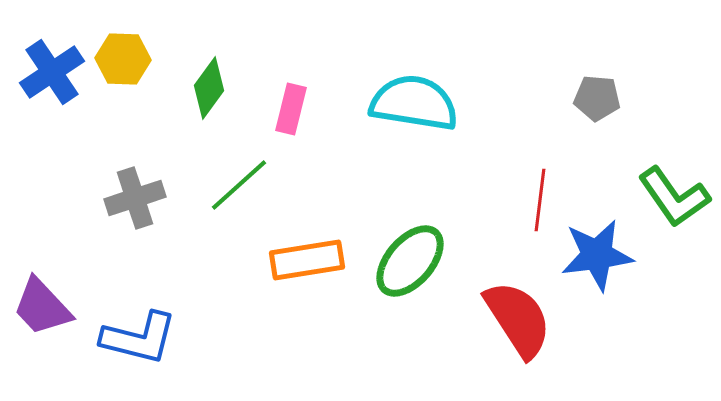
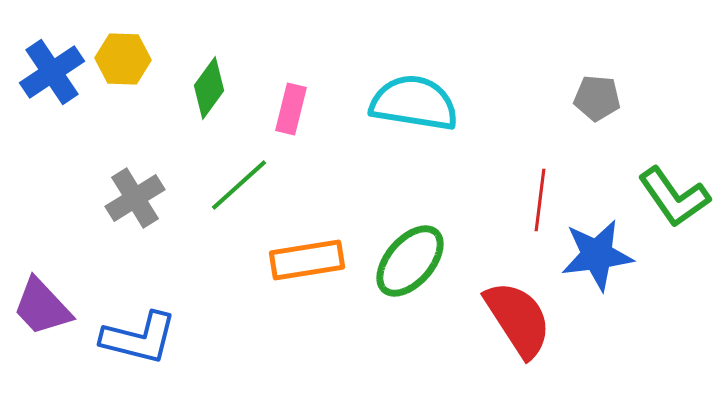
gray cross: rotated 14 degrees counterclockwise
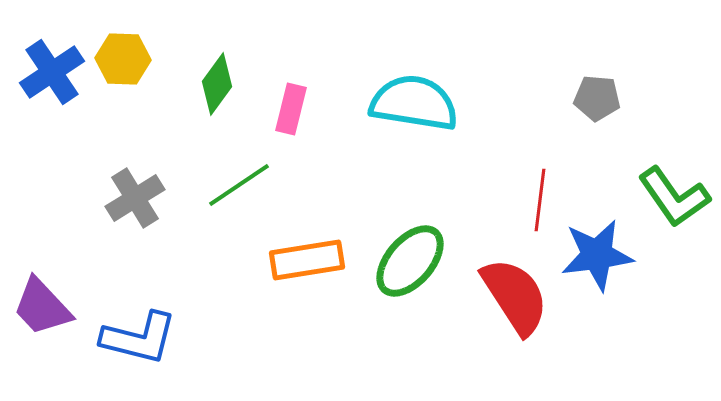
green diamond: moved 8 px right, 4 px up
green line: rotated 8 degrees clockwise
red semicircle: moved 3 px left, 23 px up
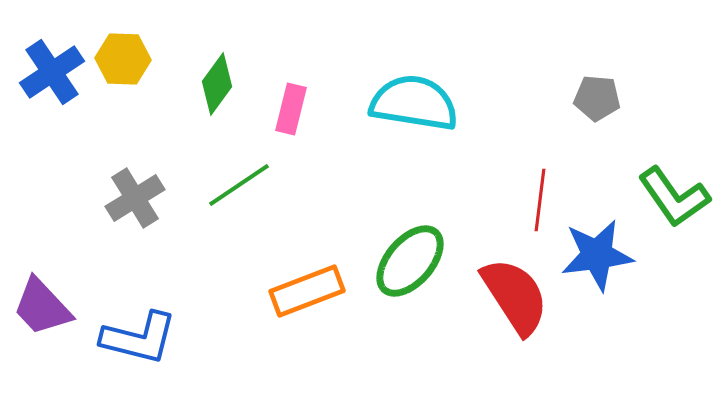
orange rectangle: moved 31 px down; rotated 12 degrees counterclockwise
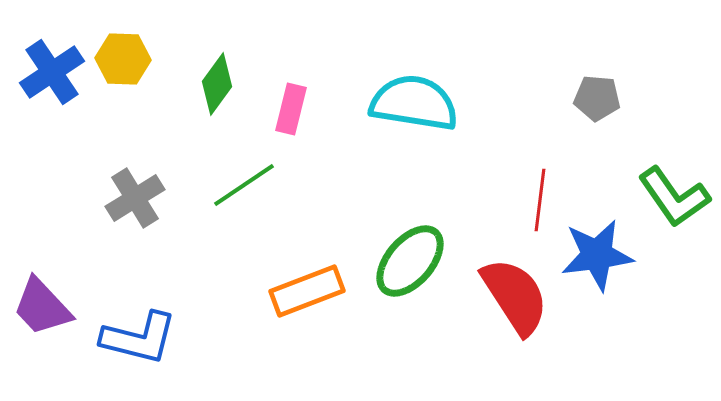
green line: moved 5 px right
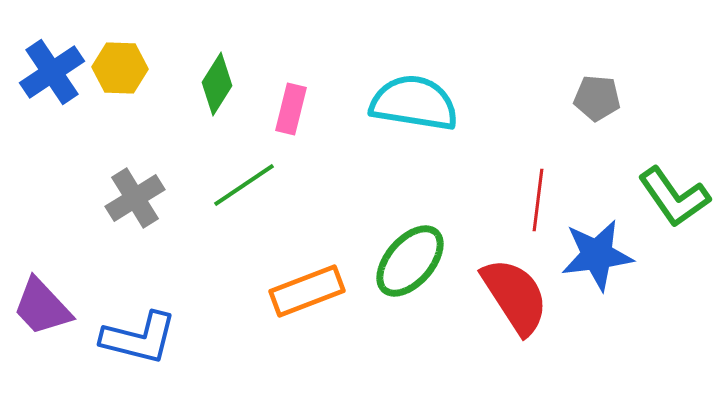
yellow hexagon: moved 3 px left, 9 px down
green diamond: rotated 4 degrees counterclockwise
red line: moved 2 px left
